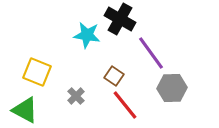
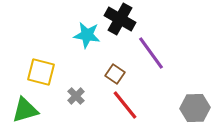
yellow square: moved 4 px right; rotated 8 degrees counterclockwise
brown square: moved 1 px right, 2 px up
gray hexagon: moved 23 px right, 20 px down
green triangle: rotated 44 degrees counterclockwise
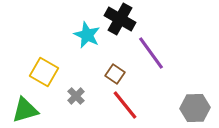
cyan star: rotated 16 degrees clockwise
yellow square: moved 3 px right; rotated 16 degrees clockwise
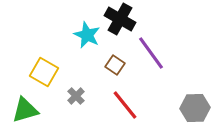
brown square: moved 9 px up
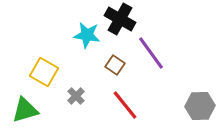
cyan star: rotated 16 degrees counterclockwise
gray hexagon: moved 5 px right, 2 px up
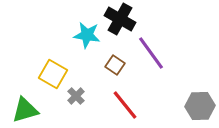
yellow square: moved 9 px right, 2 px down
